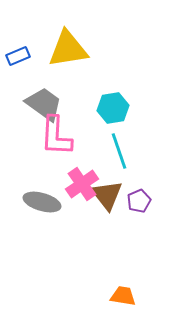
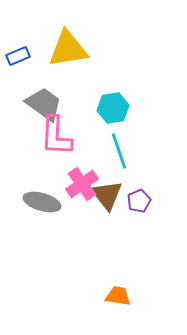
orange trapezoid: moved 5 px left
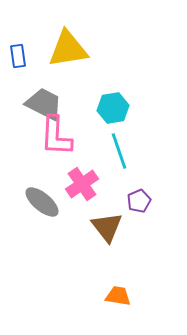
blue rectangle: rotated 75 degrees counterclockwise
gray trapezoid: rotated 9 degrees counterclockwise
brown triangle: moved 32 px down
gray ellipse: rotated 24 degrees clockwise
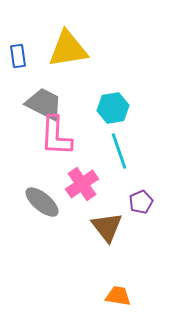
purple pentagon: moved 2 px right, 1 px down
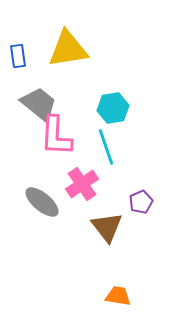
gray trapezoid: moved 5 px left; rotated 12 degrees clockwise
cyan line: moved 13 px left, 4 px up
